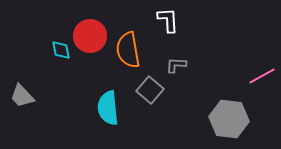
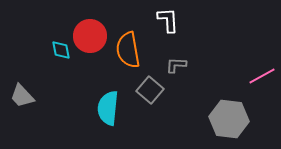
cyan semicircle: rotated 12 degrees clockwise
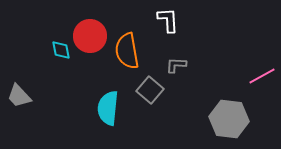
orange semicircle: moved 1 px left, 1 px down
gray trapezoid: moved 3 px left
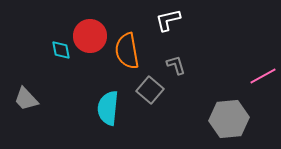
white L-shape: rotated 100 degrees counterclockwise
gray L-shape: rotated 70 degrees clockwise
pink line: moved 1 px right
gray trapezoid: moved 7 px right, 3 px down
gray hexagon: rotated 12 degrees counterclockwise
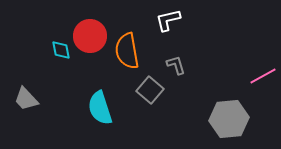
cyan semicircle: moved 8 px left; rotated 24 degrees counterclockwise
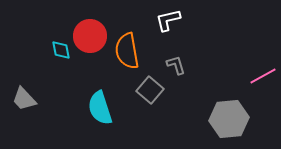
gray trapezoid: moved 2 px left
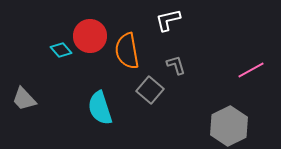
cyan diamond: rotated 30 degrees counterclockwise
pink line: moved 12 px left, 6 px up
gray hexagon: moved 7 px down; rotated 21 degrees counterclockwise
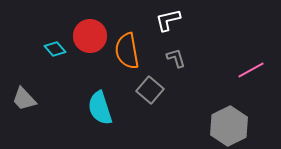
cyan diamond: moved 6 px left, 1 px up
gray L-shape: moved 7 px up
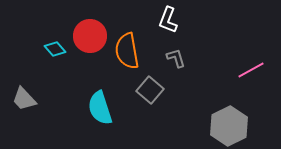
white L-shape: rotated 56 degrees counterclockwise
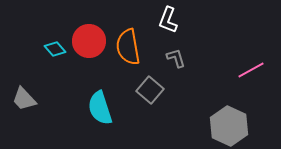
red circle: moved 1 px left, 5 px down
orange semicircle: moved 1 px right, 4 px up
gray hexagon: rotated 9 degrees counterclockwise
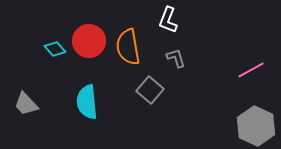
gray trapezoid: moved 2 px right, 5 px down
cyan semicircle: moved 13 px left, 6 px up; rotated 12 degrees clockwise
gray hexagon: moved 27 px right
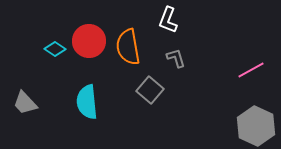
cyan diamond: rotated 15 degrees counterclockwise
gray trapezoid: moved 1 px left, 1 px up
